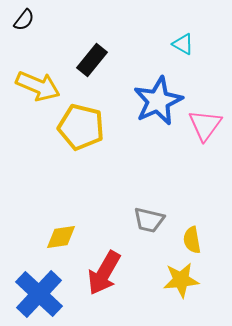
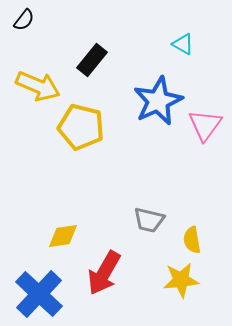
yellow diamond: moved 2 px right, 1 px up
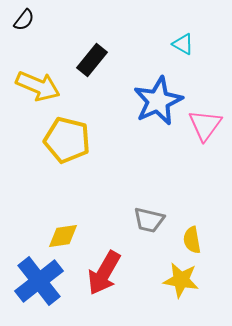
yellow pentagon: moved 14 px left, 13 px down
yellow star: rotated 15 degrees clockwise
blue cross: moved 13 px up; rotated 9 degrees clockwise
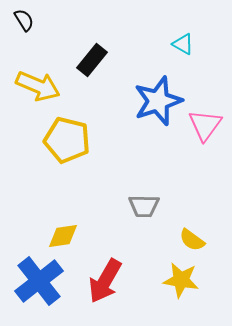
black semicircle: rotated 70 degrees counterclockwise
blue star: rotated 6 degrees clockwise
gray trapezoid: moved 5 px left, 14 px up; rotated 12 degrees counterclockwise
yellow semicircle: rotated 44 degrees counterclockwise
red arrow: moved 1 px right, 8 px down
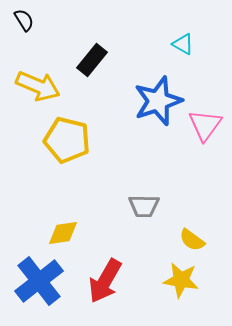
yellow diamond: moved 3 px up
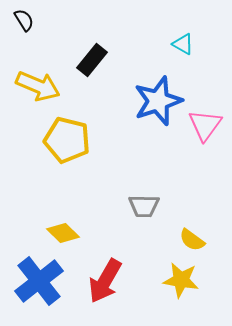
yellow diamond: rotated 52 degrees clockwise
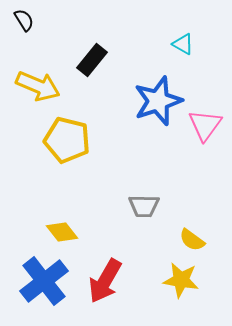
yellow diamond: moved 1 px left, 1 px up; rotated 8 degrees clockwise
blue cross: moved 5 px right
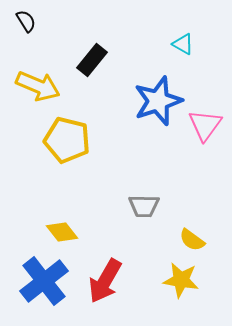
black semicircle: moved 2 px right, 1 px down
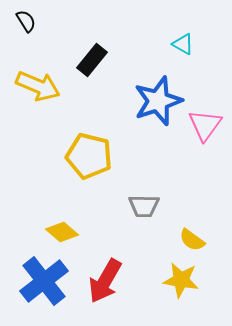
yellow pentagon: moved 22 px right, 16 px down
yellow diamond: rotated 12 degrees counterclockwise
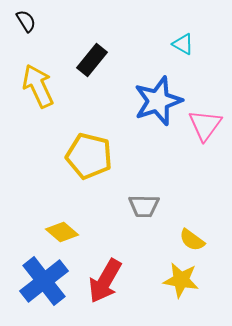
yellow arrow: rotated 138 degrees counterclockwise
